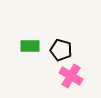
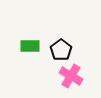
black pentagon: rotated 20 degrees clockwise
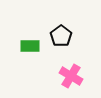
black pentagon: moved 14 px up
